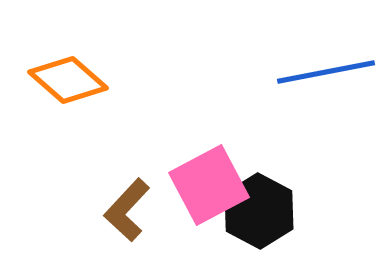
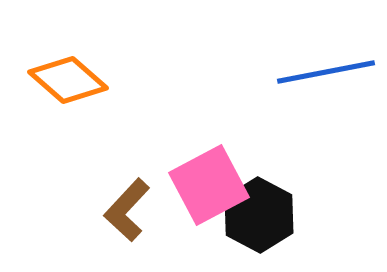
black hexagon: moved 4 px down
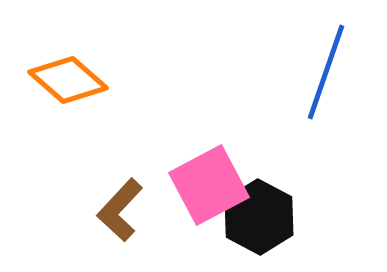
blue line: rotated 60 degrees counterclockwise
brown L-shape: moved 7 px left
black hexagon: moved 2 px down
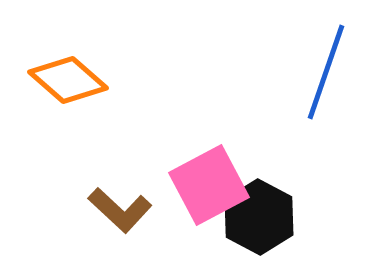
brown L-shape: rotated 90 degrees counterclockwise
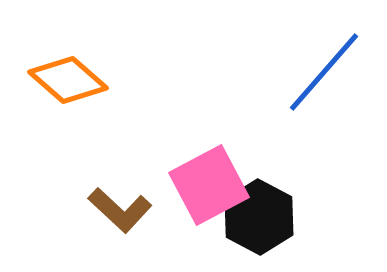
blue line: moved 2 px left; rotated 22 degrees clockwise
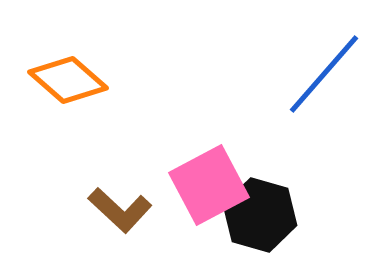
blue line: moved 2 px down
black hexagon: moved 1 px right, 2 px up; rotated 12 degrees counterclockwise
